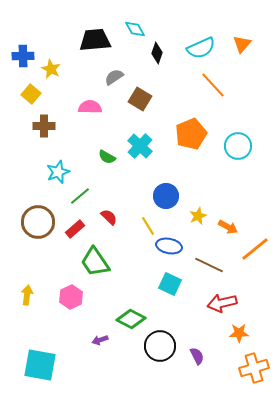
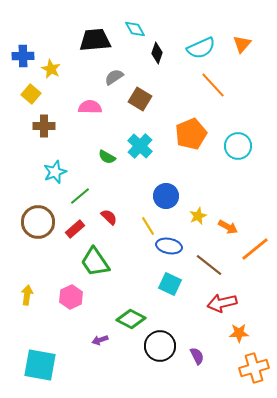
cyan star at (58, 172): moved 3 px left
brown line at (209, 265): rotated 12 degrees clockwise
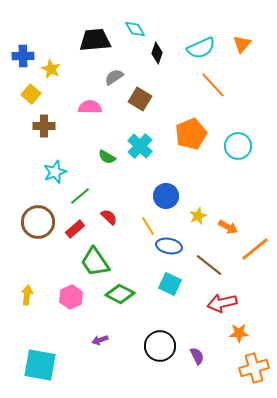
green diamond at (131, 319): moved 11 px left, 25 px up
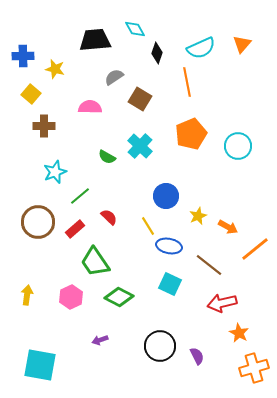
yellow star at (51, 69): moved 4 px right; rotated 12 degrees counterclockwise
orange line at (213, 85): moved 26 px left, 3 px up; rotated 32 degrees clockwise
green diamond at (120, 294): moved 1 px left, 3 px down
orange star at (239, 333): rotated 30 degrees clockwise
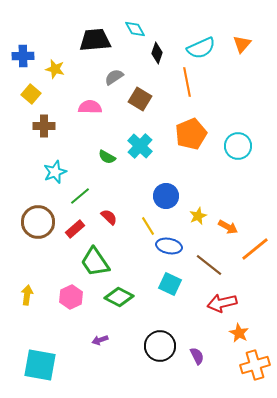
orange cross at (254, 368): moved 1 px right, 3 px up
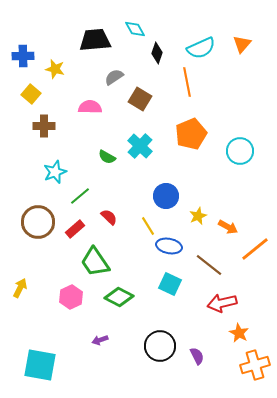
cyan circle at (238, 146): moved 2 px right, 5 px down
yellow arrow at (27, 295): moved 7 px left, 7 px up; rotated 18 degrees clockwise
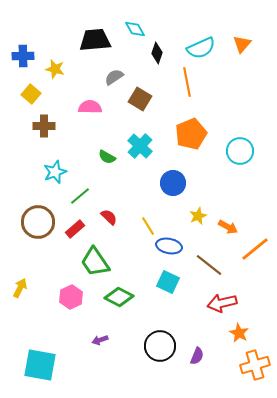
blue circle at (166, 196): moved 7 px right, 13 px up
cyan square at (170, 284): moved 2 px left, 2 px up
purple semicircle at (197, 356): rotated 48 degrees clockwise
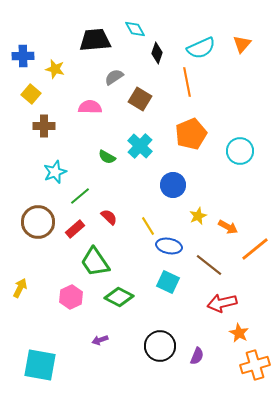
blue circle at (173, 183): moved 2 px down
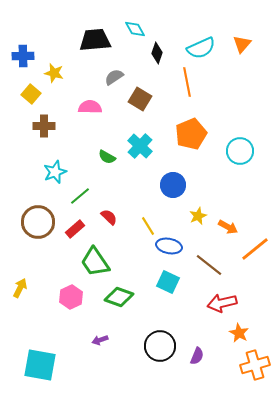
yellow star at (55, 69): moved 1 px left, 4 px down
green diamond at (119, 297): rotated 8 degrees counterclockwise
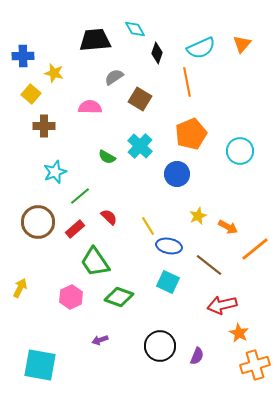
blue circle at (173, 185): moved 4 px right, 11 px up
red arrow at (222, 303): moved 2 px down
